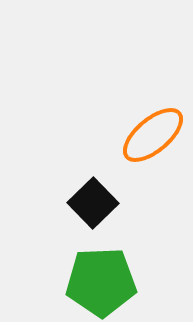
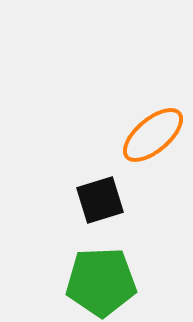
black square: moved 7 px right, 3 px up; rotated 27 degrees clockwise
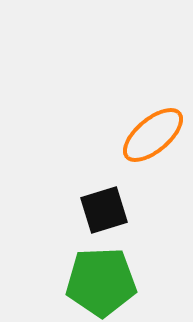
black square: moved 4 px right, 10 px down
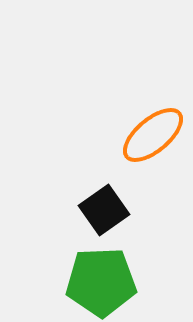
black square: rotated 18 degrees counterclockwise
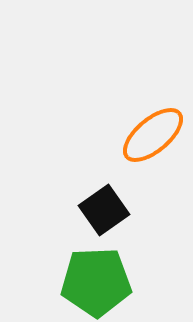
green pentagon: moved 5 px left
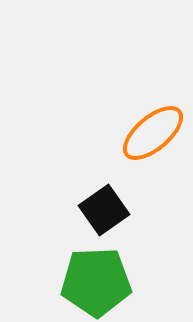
orange ellipse: moved 2 px up
